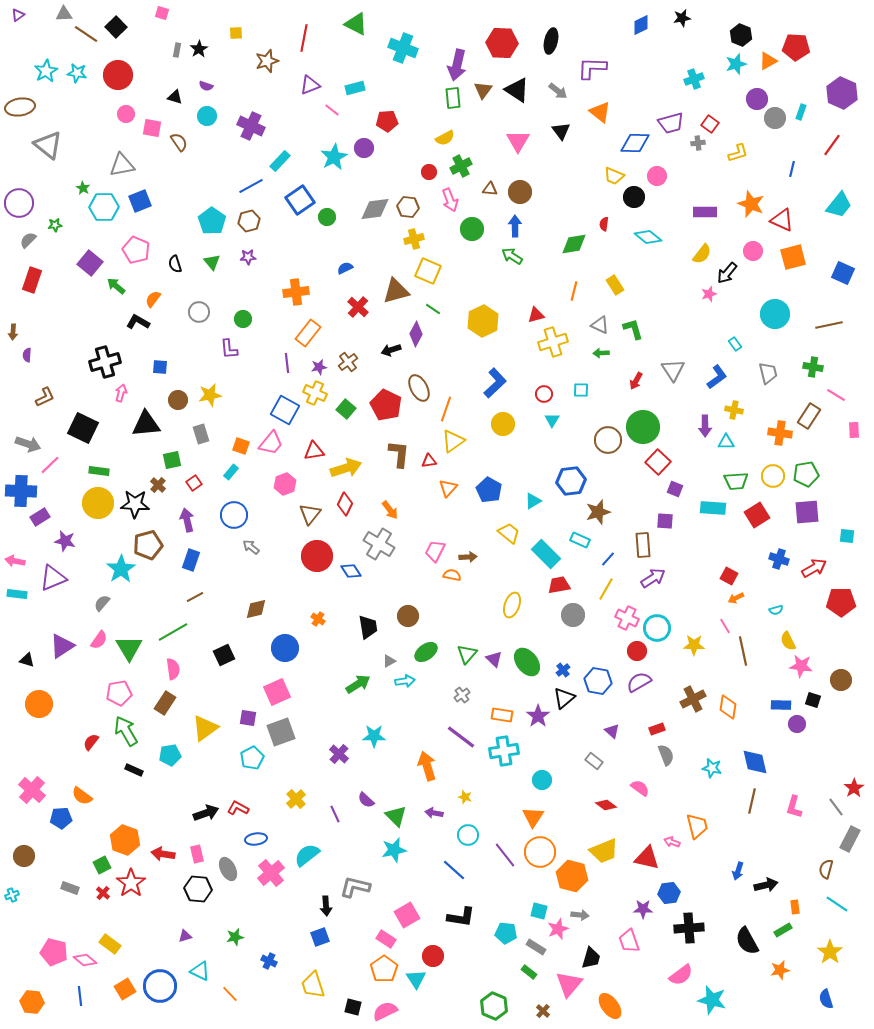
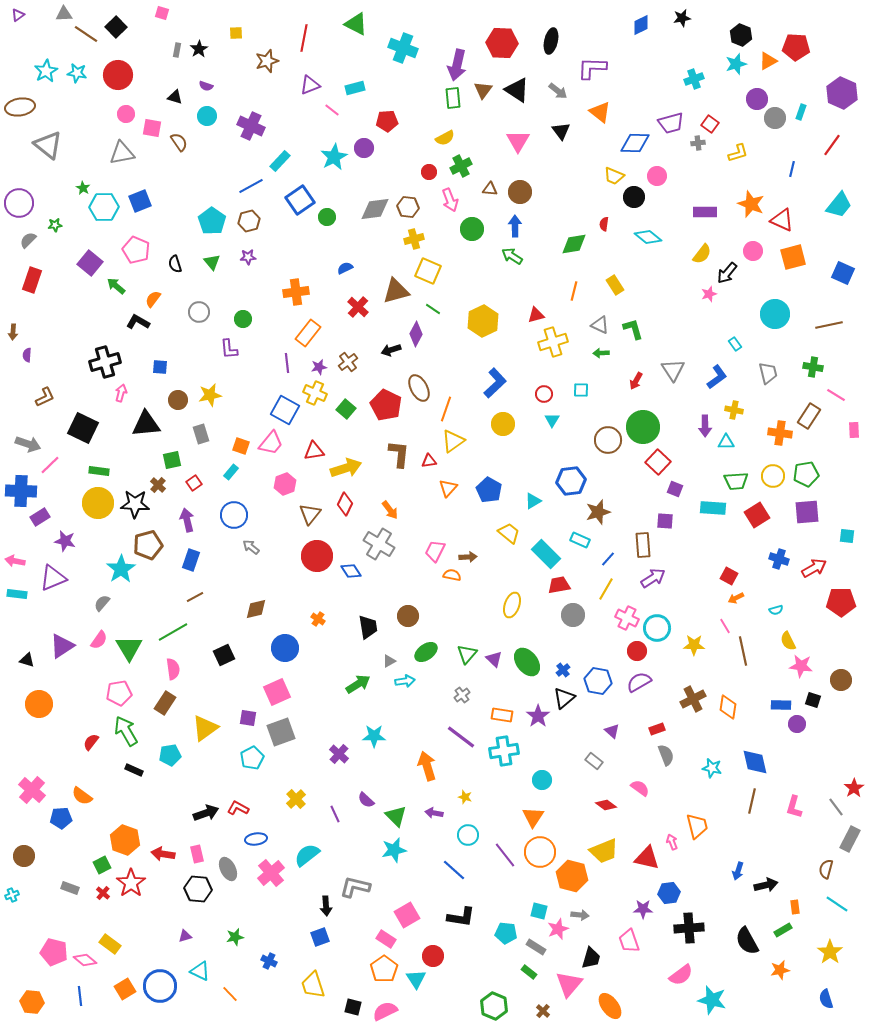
gray triangle at (122, 165): moved 12 px up
pink arrow at (672, 842): rotated 49 degrees clockwise
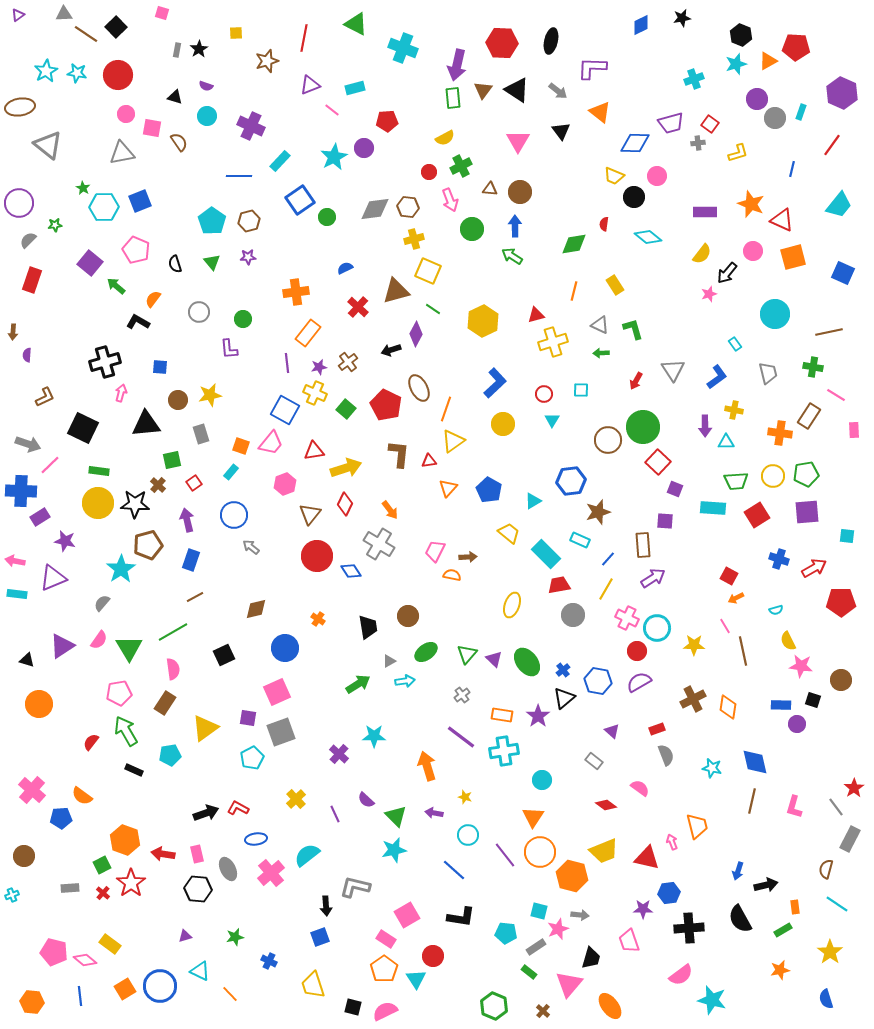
blue line at (251, 186): moved 12 px left, 10 px up; rotated 30 degrees clockwise
brown line at (829, 325): moved 7 px down
gray rectangle at (70, 888): rotated 24 degrees counterclockwise
black semicircle at (747, 941): moved 7 px left, 22 px up
gray rectangle at (536, 947): rotated 66 degrees counterclockwise
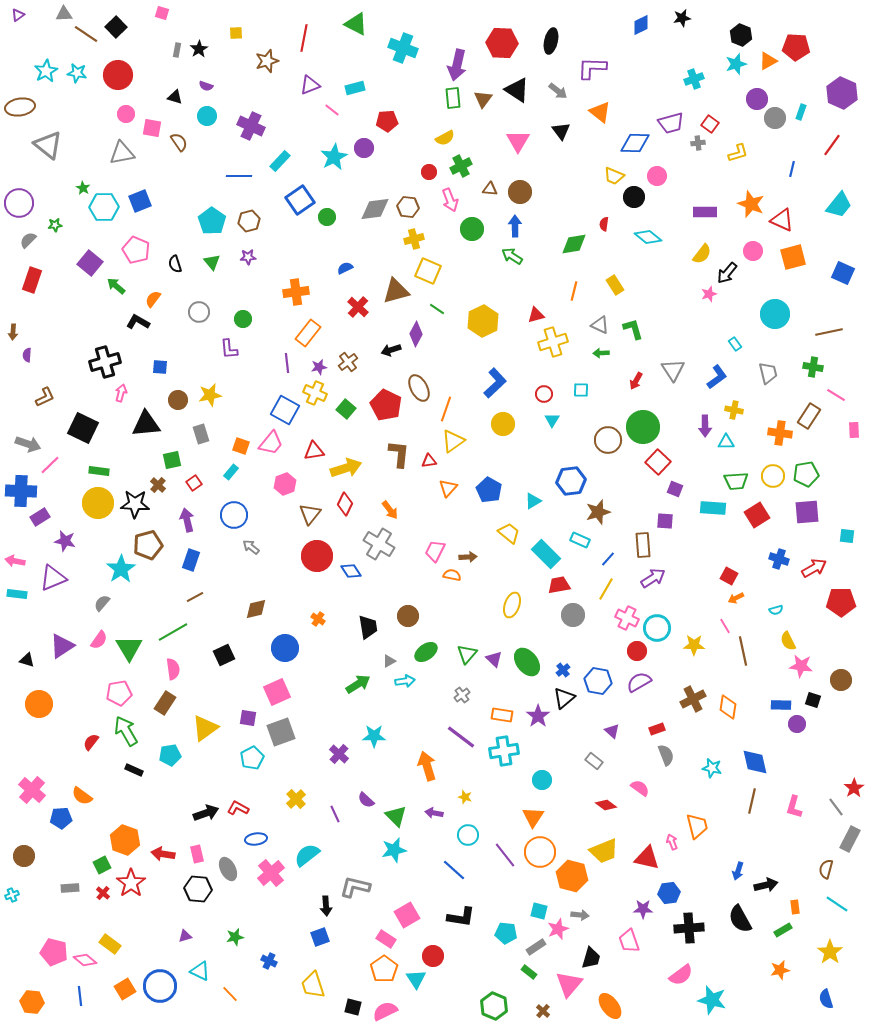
brown triangle at (483, 90): moved 9 px down
green line at (433, 309): moved 4 px right
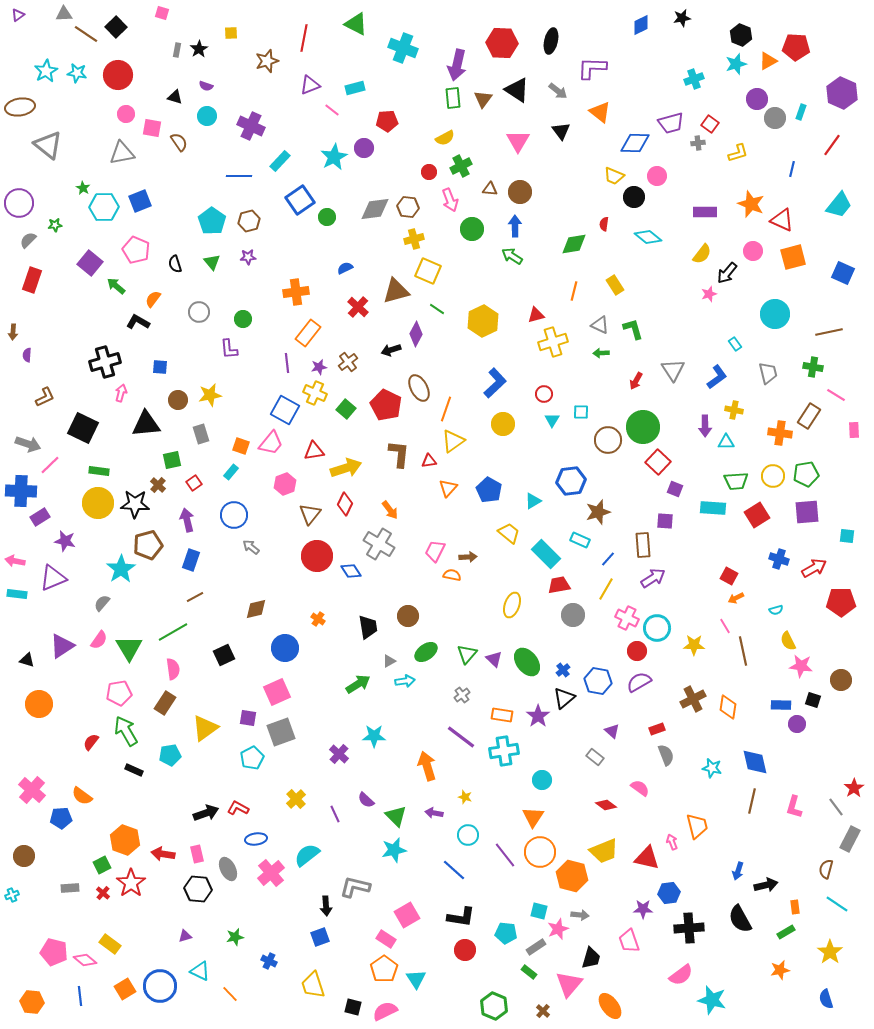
yellow square at (236, 33): moved 5 px left
cyan square at (581, 390): moved 22 px down
gray rectangle at (594, 761): moved 1 px right, 4 px up
green rectangle at (783, 930): moved 3 px right, 2 px down
red circle at (433, 956): moved 32 px right, 6 px up
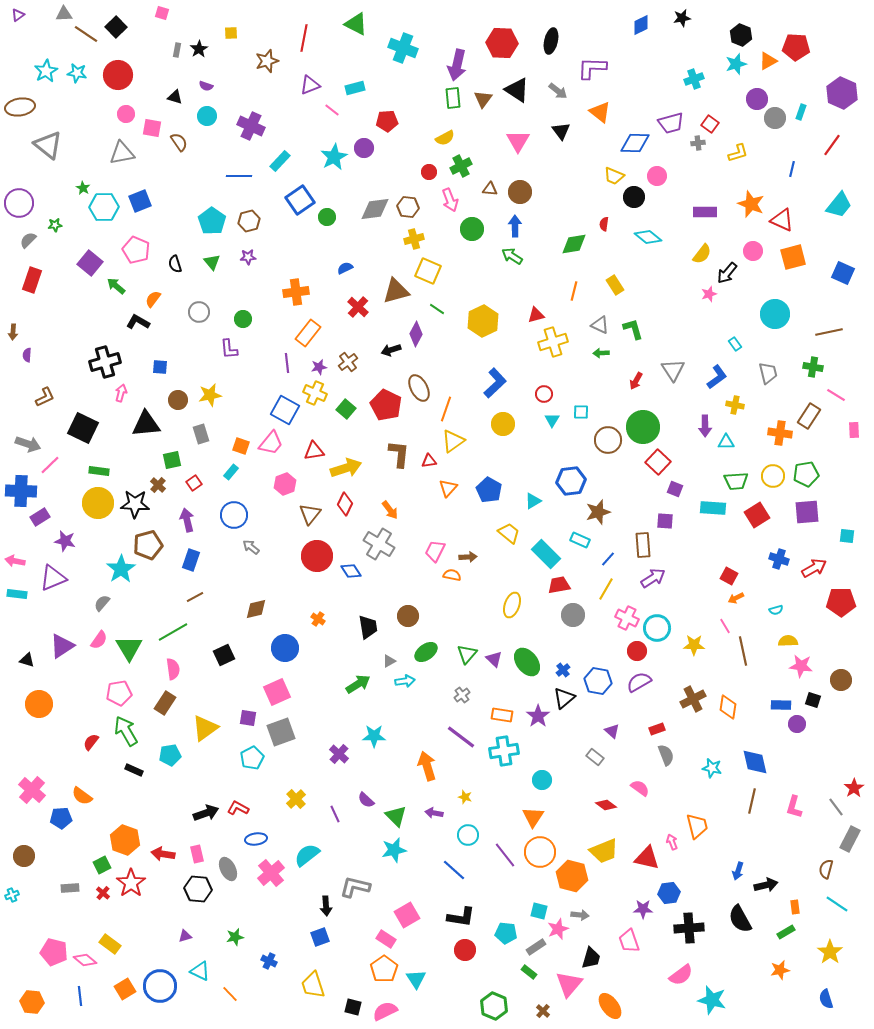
yellow cross at (734, 410): moved 1 px right, 5 px up
yellow semicircle at (788, 641): rotated 114 degrees clockwise
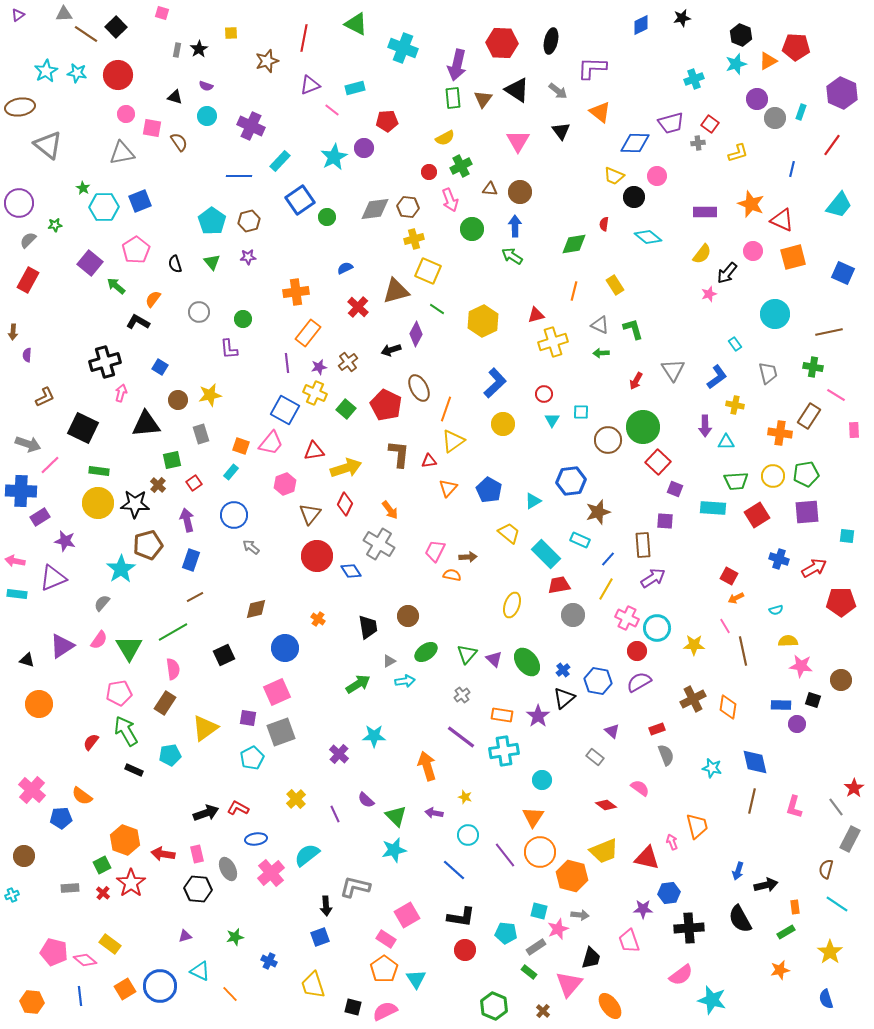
pink pentagon at (136, 250): rotated 16 degrees clockwise
red rectangle at (32, 280): moved 4 px left; rotated 10 degrees clockwise
blue square at (160, 367): rotated 28 degrees clockwise
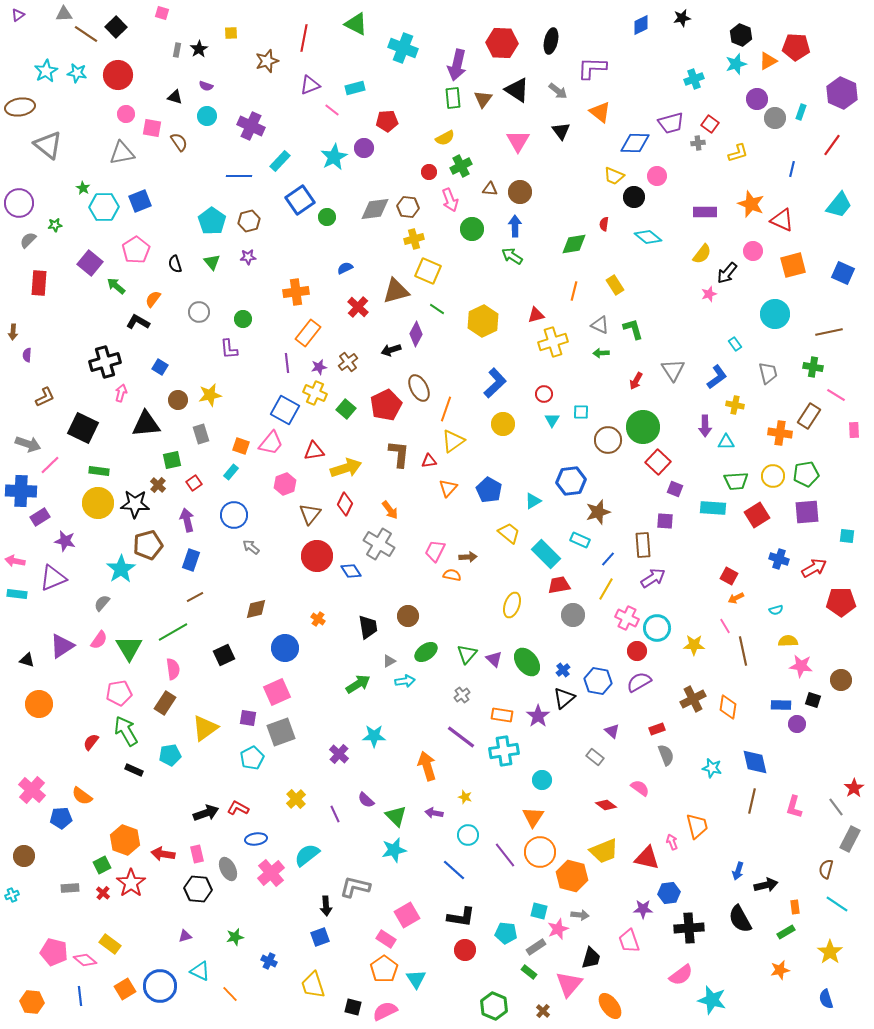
orange square at (793, 257): moved 8 px down
red rectangle at (28, 280): moved 11 px right, 3 px down; rotated 25 degrees counterclockwise
red pentagon at (386, 405): rotated 20 degrees clockwise
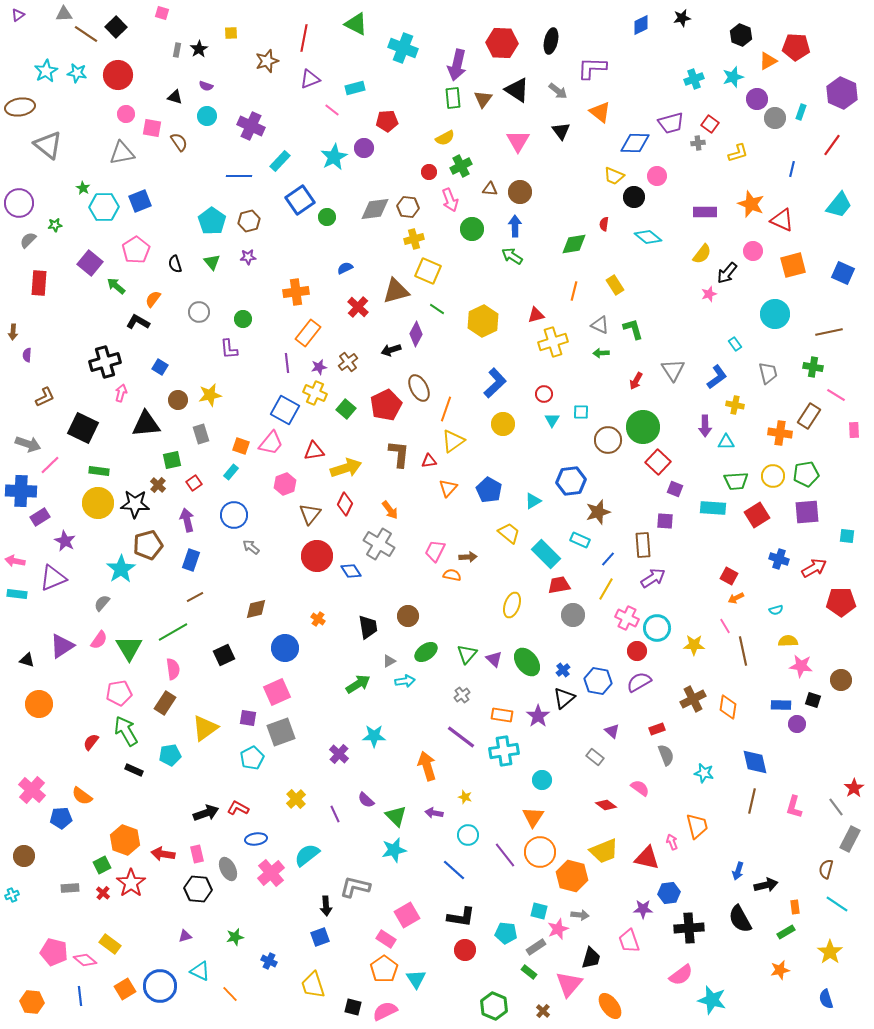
cyan star at (736, 64): moved 3 px left, 13 px down
purple triangle at (310, 85): moved 6 px up
purple star at (65, 541): rotated 15 degrees clockwise
cyan star at (712, 768): moved 8 px left, 5 px down
